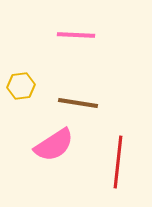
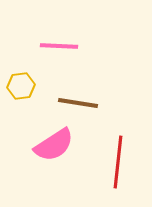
pink line: moved 17 px left, 11 px down
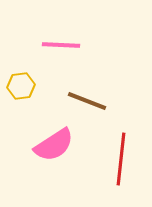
pink line: moved 2 px right, 1 px up
brown line: moved 9 px right, 2 px up; rotated 12 degrees clockwise
red line: moved 3 px right, 3 px up
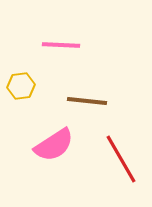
brown line: rotated 15 degrees counterclockwise
red line: rotated 36 degrees counterclockwise
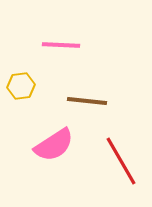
red line: moved 2 px down
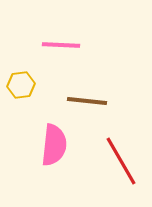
yellow hexagon: moved 1 px up
pink semicircle: rotated 51 degrees counterclockwise
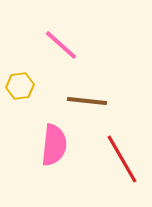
pink line: rotated 39 degrees clockwise
yellow hexagon: moved 1 px left, 1 px down
red line: moved 1 px right, 2 px up
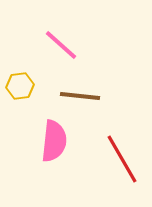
brown line: moved 7 px left, 5 px up
pink semicircle: moved 4 px up
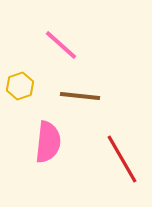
yellow hexagon: rotated 12 degrees counterclockwise
pink semicircle: moved 6 px left, 1 px down
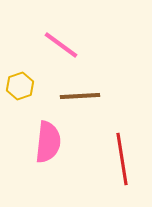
pink line: rotated 6 degrees counterclockwise
brown line: rotated 9 degrees counterclockwise
red line: rotated 21 degrees clockwise
